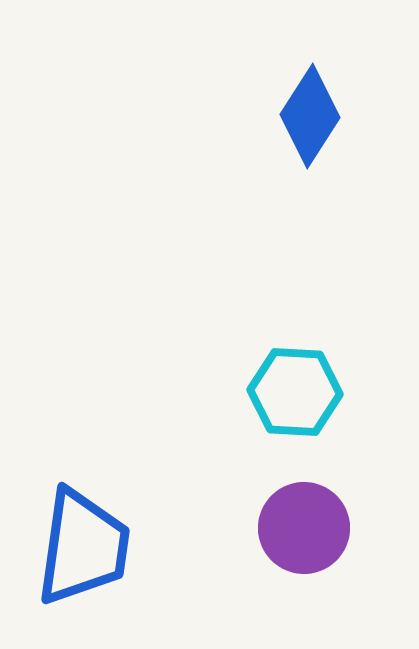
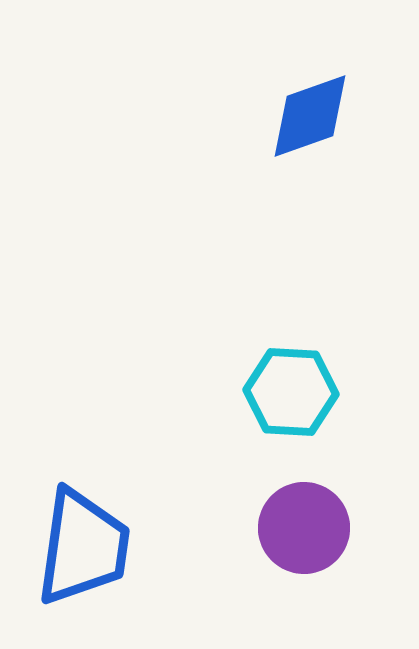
blue diamond: rotated 38 degrees clockwise
cyan hexagon: moved 4 px left
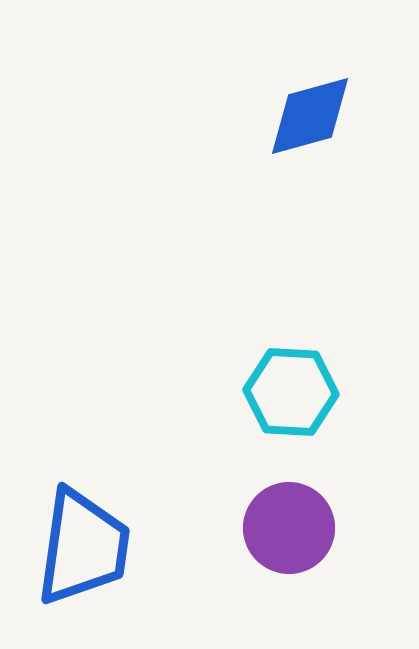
blue diamond: rotated 4 degrees clockwise
purple circle: moved 15 px left
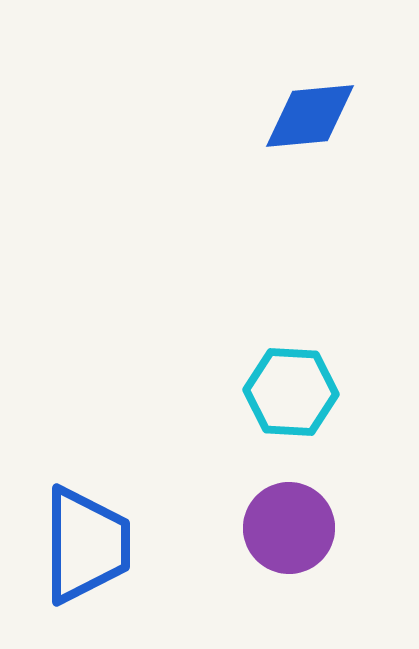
blue diamond: rotated 10 degrees clockwise
blue trapezoid: moved 3 px right, 2 px up; rotated 8 degrees counterclockwise
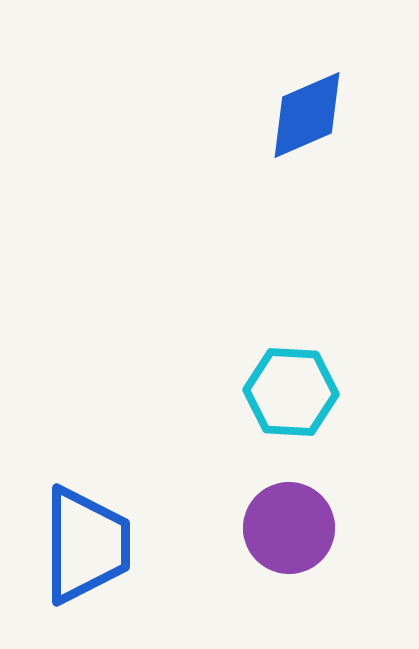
blue diamond: moved 3 px left, 1 px up; rotated 18 degrees counterclockwise
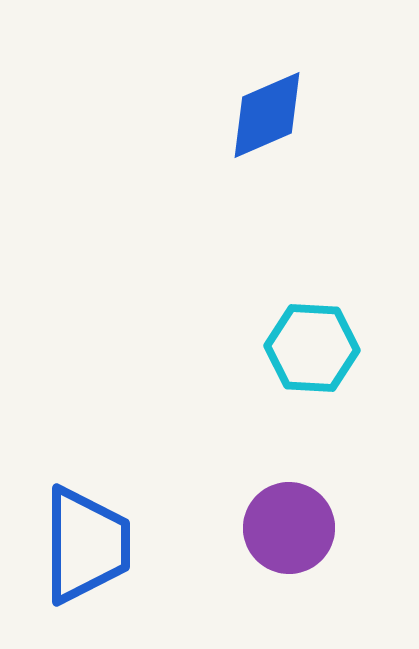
blue diamond: moved 40 px left
cyan hexagon: moved 21 px right, 44 px up
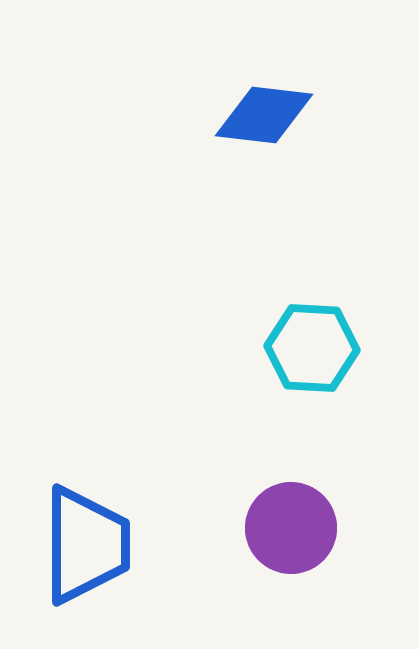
blue diamond: moved 3 px left; rotated 30 degrees clockwise
purple circle: moved 2 px right
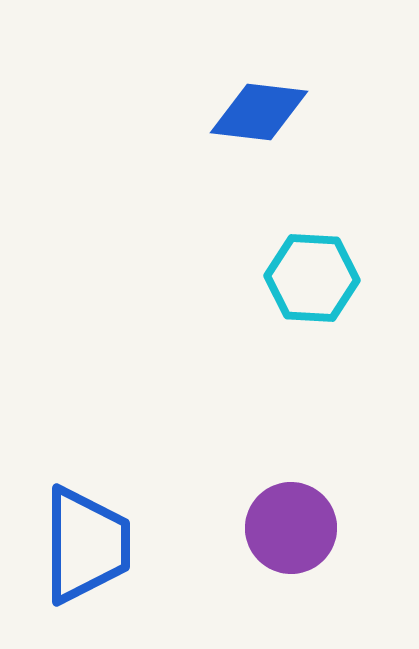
blue diamond: moved 5 px left, 3 px up
cyan hexagon: moved 70 px up
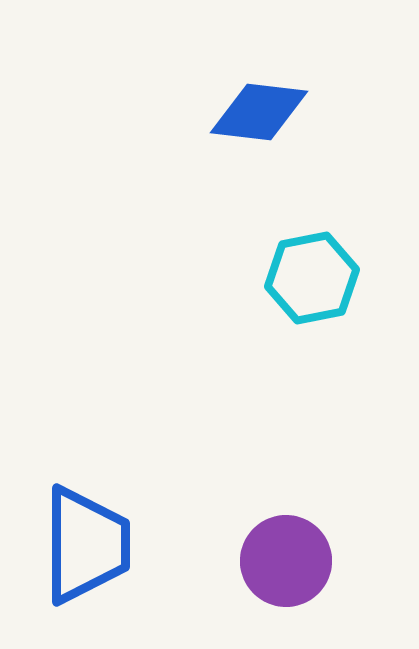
cyan hexagon: rotated 14 degrees counterclockwise
purple circle: moved 5 px left, 33 px down
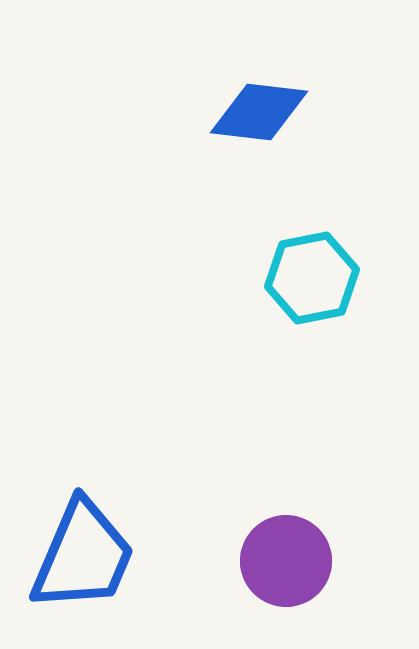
blue trapezoid: moved 3 px left, 11 px down; rotated 23 degrees clockwise
